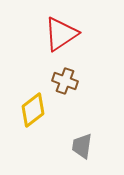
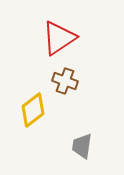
red triangle: moved 2 px left, 4 px down
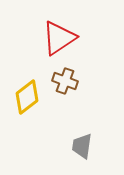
yellow diamond: moved 6 px left, 13 px up
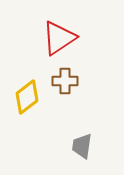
brown cross: rotated 20 degrees counterclockwise
